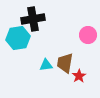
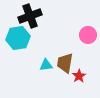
black cross: moved 3 px left, 3 px up; rotated 10 degrees counterclockwise
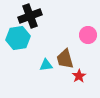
brown trapezoid: moved 4 px up; rotated 25 degrees counterclockwise
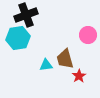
black cross: moved 4 px left, 1 px up
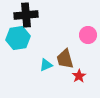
black cross: rotated 15 degrees clockwise
cyan triangle: rotated 16 degrees counterclockwise
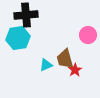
red star: moved 4 px left, 6 px up
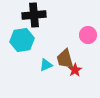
black cross: moved 8 px right
cyan hexagon: moved 4 px right, 2 px down
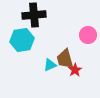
cyan triangle: moved 4 px right
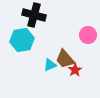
black cross: rotated 20 degrees clockwise
brown trapezoid: rotated 25 degrees counterclockwise
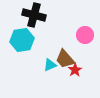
pink circle: moved 3 px left
